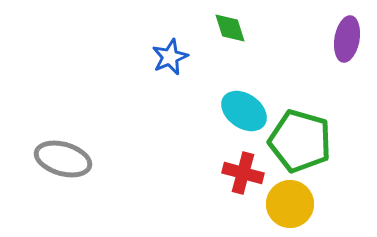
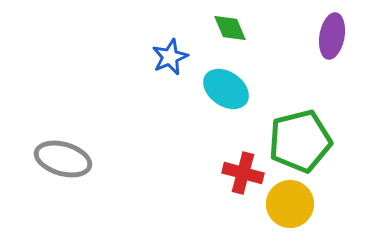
green diamond: rotated 6 degrees counterclockwise
purple ellipse: moved 15 px left, 3 px up
cyan ellipse: moved 18 px left, 22 px up
green pentagon: rotated 30 degrees counterclockwise
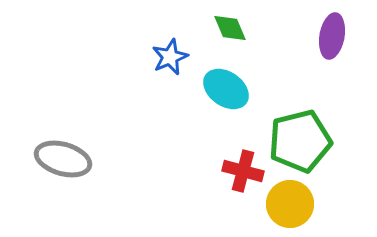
red cross: moved 2 px up
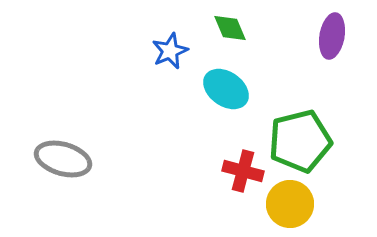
blue star: moved 6 px up
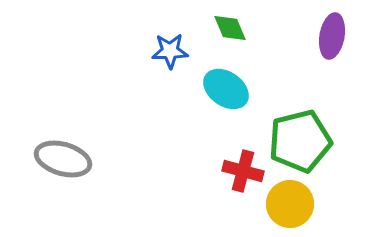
blue star: rotated 21 degrees clockwise
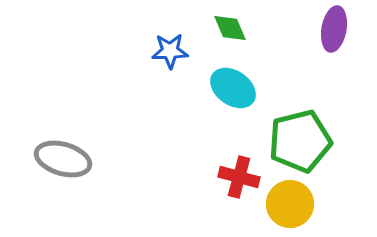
purple ellipse: moved 2 px right, 7 px up
cyan ellipse: moved 7 px right, 1 px up
red cross: moved 4 px left, 6 px down
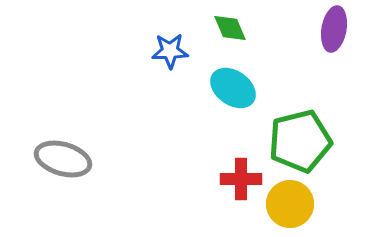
red cross: moved 2 px right, 2 px down; rotated 15 degrees counterclockwise
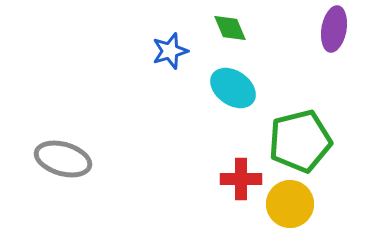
blue star: rotated 15 degrees counterclockwise
